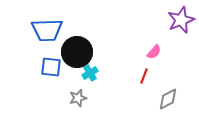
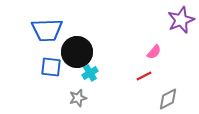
red line: rotated 42 degrees clockwise
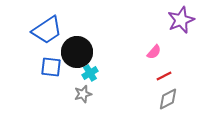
blue trapezoid: rotated 32 degrees counterclockwise
red line: moved 20 px right
gray star: moved 5 px right, 4 px up
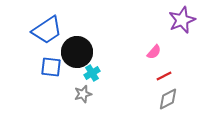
purple star: moved 1 px right
cyan cross: moved 2 px right
